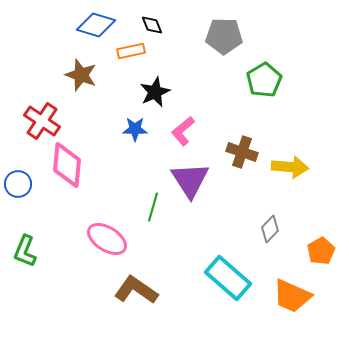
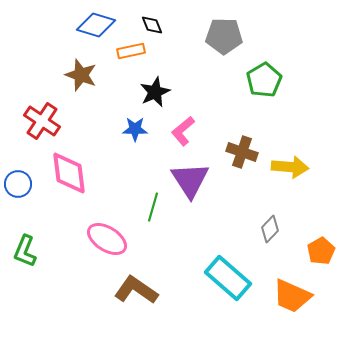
pink diamond: moved 2 px right, 8 px down; rotated 12 degrees counterclockwise
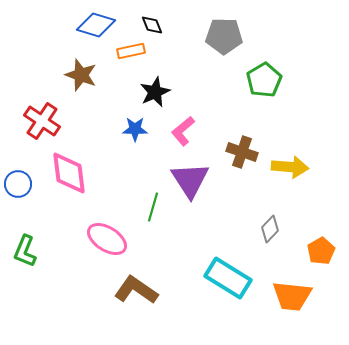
cyan rectangle: rotated 9 degrees counterclockwise
orange trapezoid: rotated 18 degrees counterclockwise
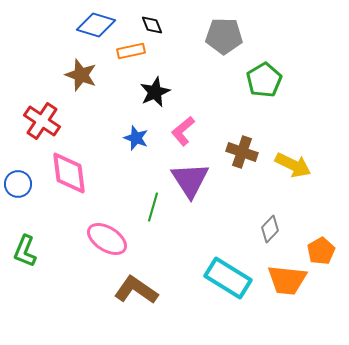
blue star: moved 1 px right, 9 px down; rotated 20 degrees clockwise
yellow arrow: moved 3 px right, 2 px up; rotated 21 degrees clockwise
orange trapezoid: moved 5 px left, 16 px up
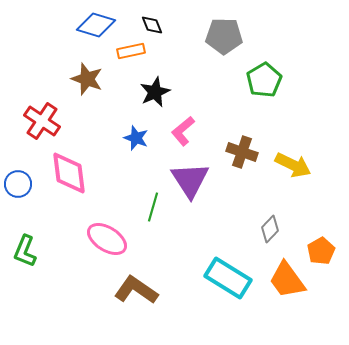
brown star: moved 6 px right, 4 px down
orange trapezoid: rotated 48 degrees clockwise
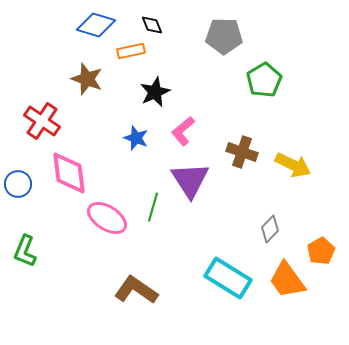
pink ellipse: moved 21 px up
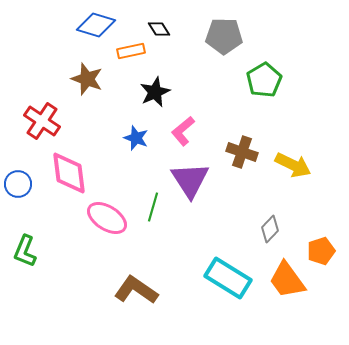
black diamond: moved 7 px right, 4 px down; rotated 10 degrees counterclockwise
orange pentagon: rotated 12 degrees clockwise
